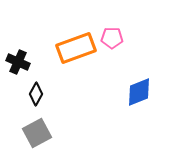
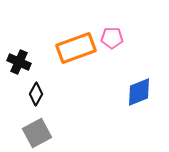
black cross: moved 1 px right
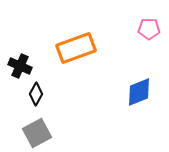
pink pentagon: moved 37 px right, 9 px up
black cross: moved 1 px right, 4 px down
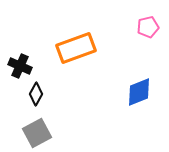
pink pentagon: moved 1 px left, 2 px up; rotated 15 degrees counterclockwise
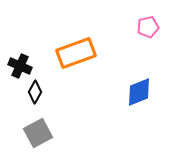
orange rectangle: moved 5 px down
black diamond: moved 1 px left, 2 px up
gray square: moved 1 px right
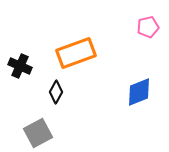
black diamond: moved 21 px right
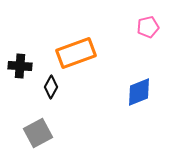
black cross: rotated 20 degrees counterclockwise
black diamond: moved 5 px left, 5 px up
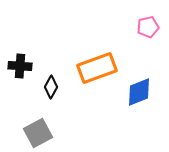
orange rectangle: moved 21 px right, 15 px down
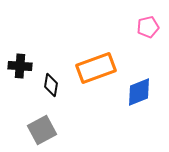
orange rectangle: moved 1 px left
black diamond: moved 2 px up; rotated 20 degrees counterclockwise
gray square: moved 4 px right, 3 px up
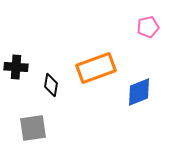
black cross: moved 4 px left, 1 px down
gray square: moved 9 px left, 2 px up; rotated 20 degrees clockwise
